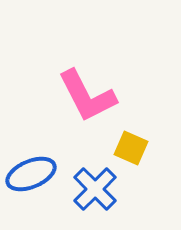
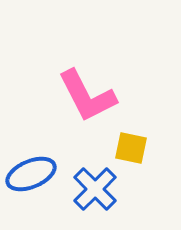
yellow square: rotated 12 degrees counterclockwise
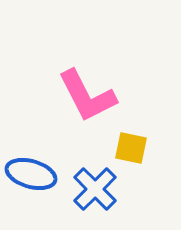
blue ellipse: rotated 39 degrees clockwise
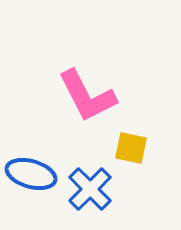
blue cross: moved 5 px left
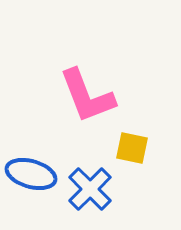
pink L-shape: rotated 6 degrees clockwise
yellow square: moved 1 px right
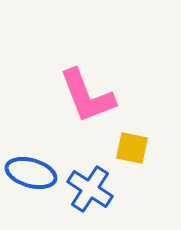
blue ellipse: moved 1 px up
blue cross: rotated 12 degrees counterclockwise
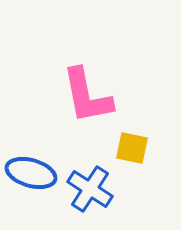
pink L-shape: rotated 10 degrees clockwise
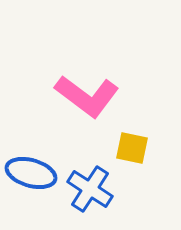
pink L-shape: rotated 42 degrees counterclockwise
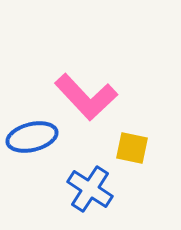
pink L-shape: moved 1 px left, 1 px down; rotated 10 degrees clockwise
blue ellipse: moved 1 px right, 36 px up; rotated 30 degrees counterclockwise
